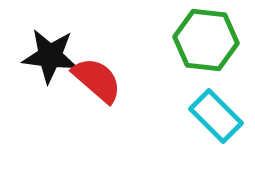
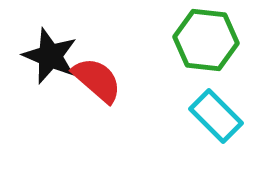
black star: rotated 16 degrees clockwise
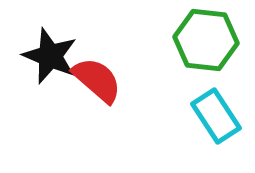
cyan rectangle: rotated 12 degrees clockwise
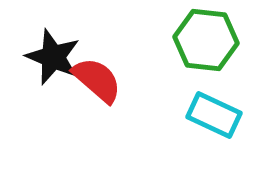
black star: moved 3 px right, 1 px down
cyan rectangle: moved 2 px left, 1 px up; rotated 32 degrees counterclockwise
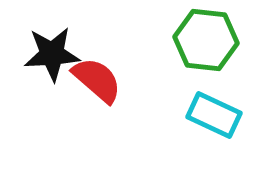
black star: moved 1 px left, 3 px up; rotated 26 degrees counterclockwise
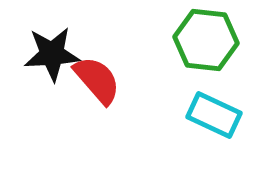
red semicircle: rotated 8 degrees clockwise
